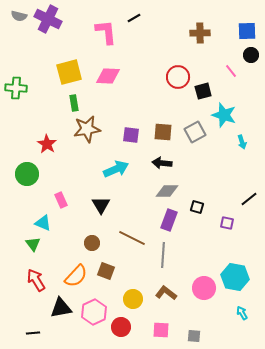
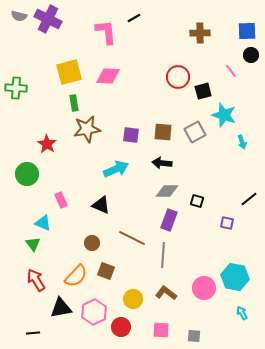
black triangle at (101, 205): rotated 36 degrees counterclockwise
black square at (197, 207): moved 6 px up
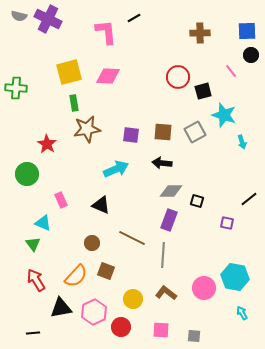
gray diamond at (167, 191): moved 4 px right
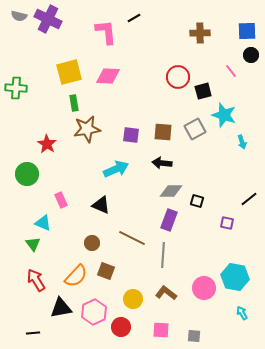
gray square at (195, 132): moved 3 px up
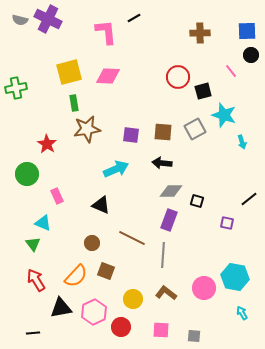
gray semicircle at (19, 16): moved 1 px right, 4 px down
green cross at (16, 88): rotated 15 degrees counterclockwise
pink rectangle at (61, 200): moved 4 px left, 4 px up
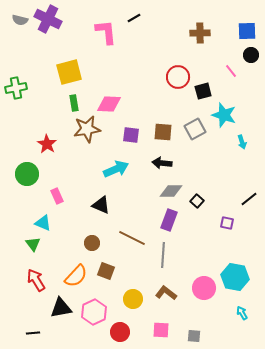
pink diamond at (108, 76): moved 1 px right, 28 px down
black square at (197, 201): rotated 24 degrees clockwise
red circle at (121, 327): moved 1 px left, 5 px down
